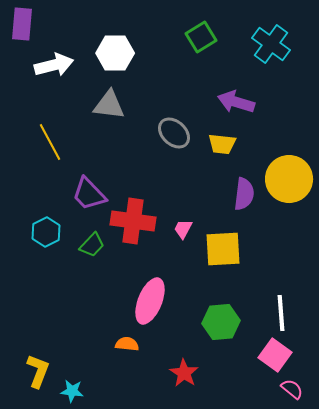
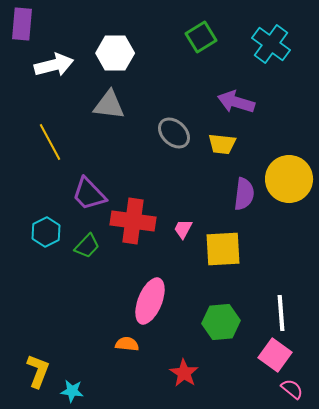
green trapezoid: moved 5 px left, 1 px down
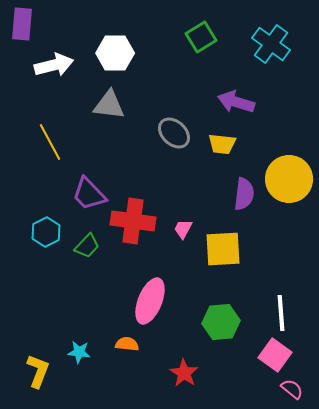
cyan star: moved 7 px right, 39 px up
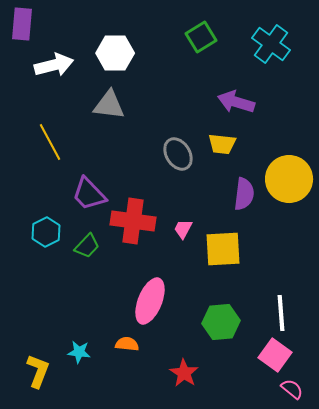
gray ellipse: moved 4 px right, 21 px down; rotated 16 degrees clockwise
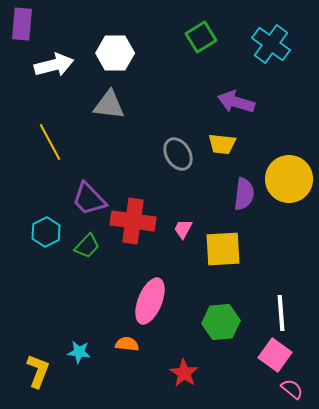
purple trapezoid: moved 5 px down
